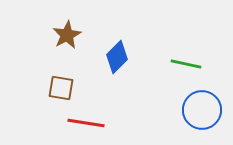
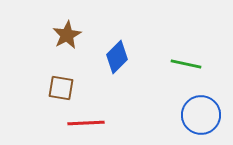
blue circle: moved 1 px left, 5 px down
red line: rotated 12 degrees counterclockwise
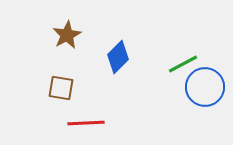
blue diamond: moved 1 px right
green line: moved 3 px left; rotated 40 degrees counterclockwise
blue circle: moved 4 px right, 28 px up
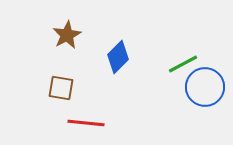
red line: rotated 9 degrees clockwise
